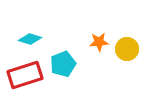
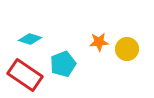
red rectangle: rotated 52 degrees clockwise
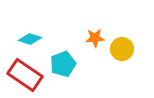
orange star: moved 4 px left, 4 px up
yellow circle: moved 5 px left
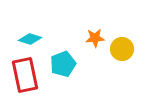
red rectangle: rotated 44 degrees clockwise
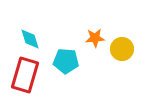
cyan diamond: rotated 55 degrees clockwise
cyan pentagon: moved 3 px right, 3 px up; rotated 25 degrees clockwise
red rectangle: rotated 28 degrees clockwise
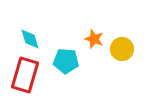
orange star: moved 1 px left, 1 px down; rotated 24 degrees clockwise
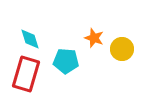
orange star: moved 1 px up
red rectangle: moved 1 px right, 1 px up
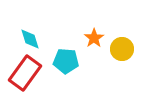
orange star: rotated 18 degrees clockwise
red rectangle: moved 1 px left, 1 px up; rotated 20 degrees clockwise
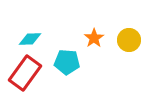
cyan diamond: rotated 75 degrees counterclockwise
yellow circle: moved 7 px right, 9 px up
cyan pentagon: moved 1 px right, 1 px down
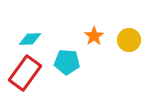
orange star: moved 2 px up
